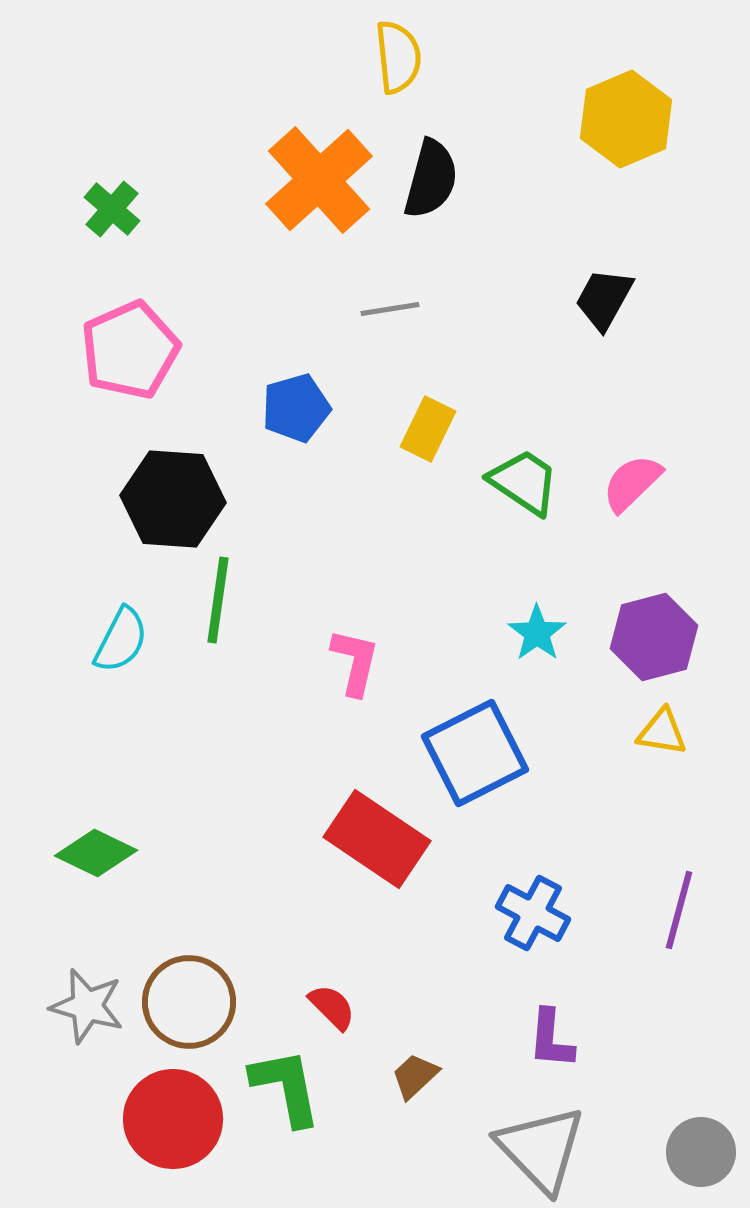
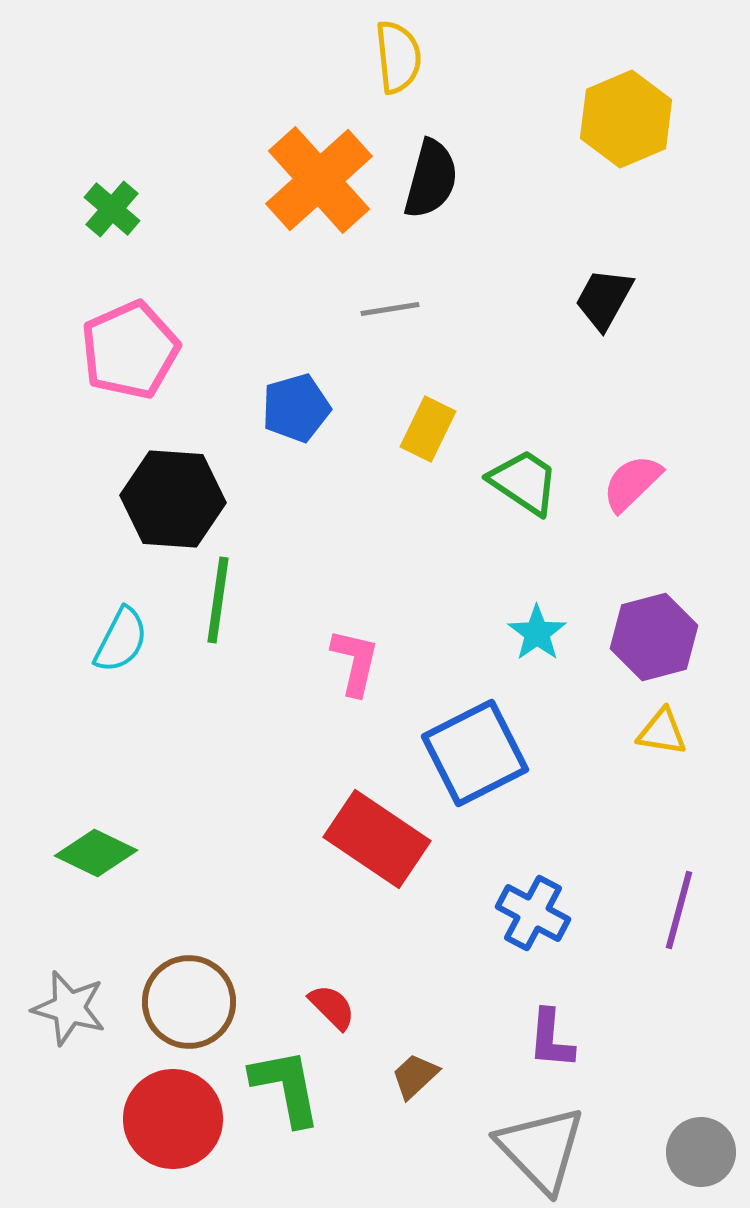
gray star: moved 18 px left, 2 px down
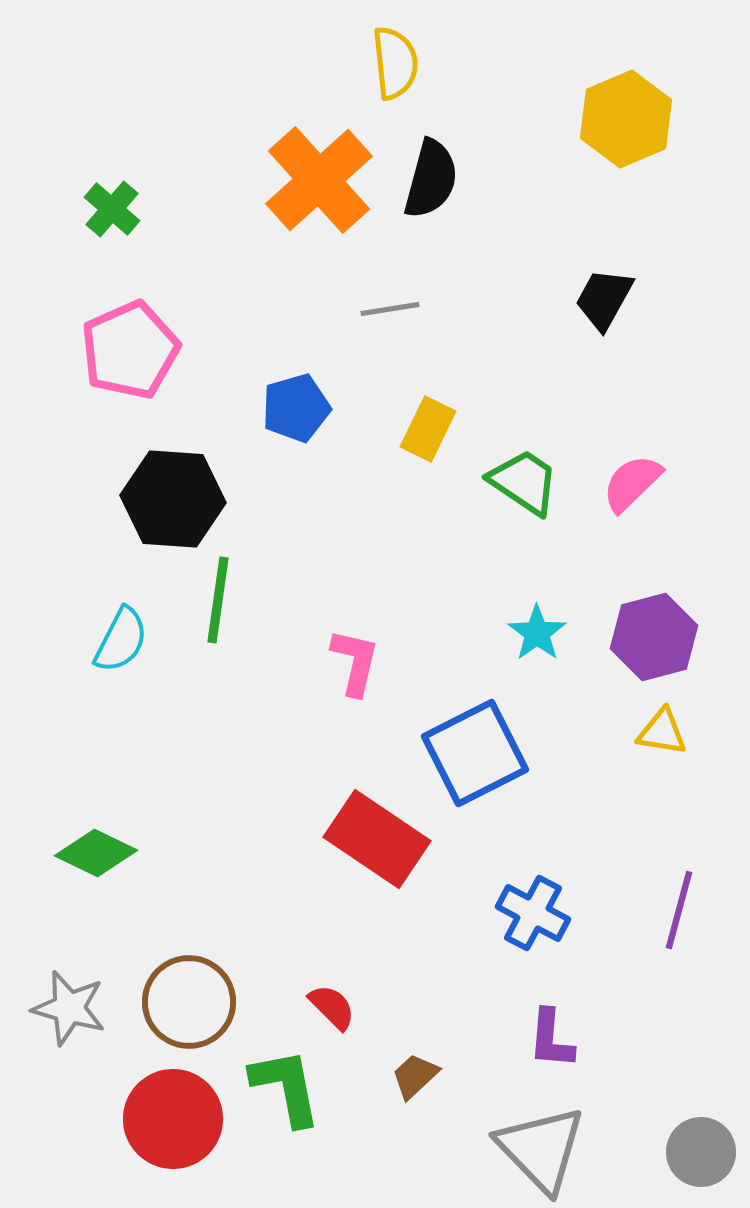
yellow semicircle: moved 3 px left, 6 px down
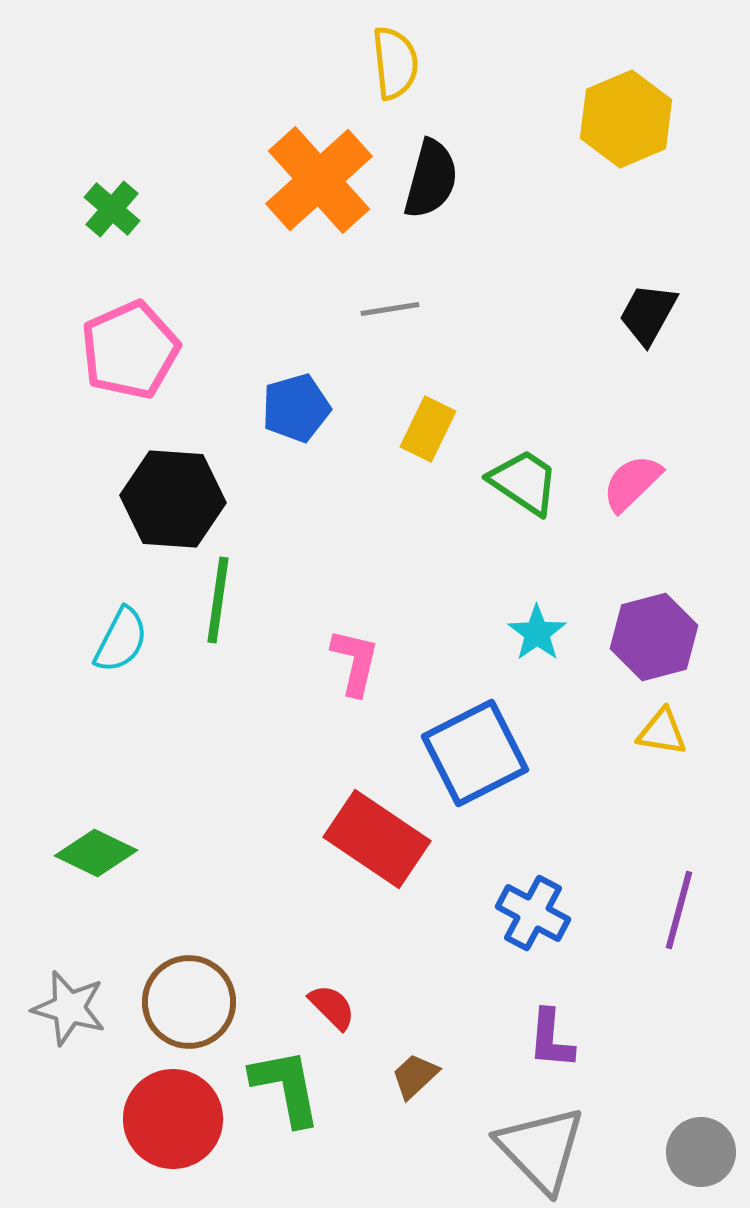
black trapezoid: moved 44 px right, 15 px down
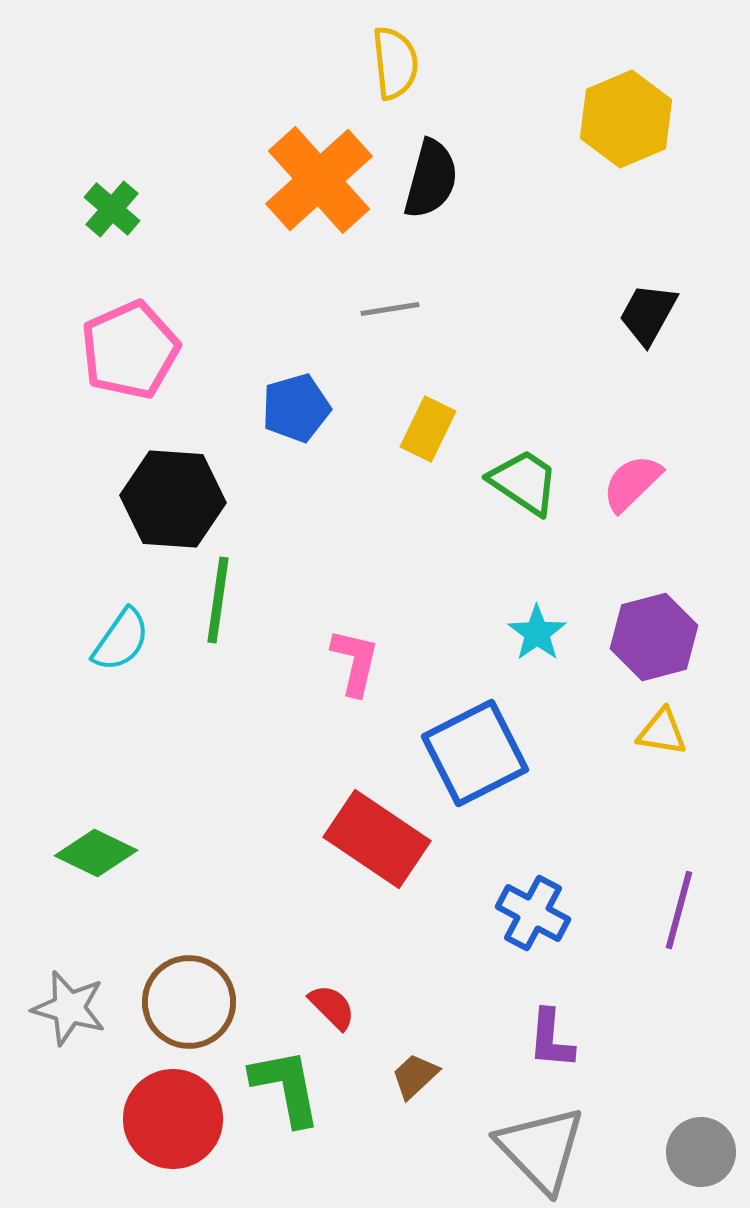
cyan semicircle: rotated 8 degrees clockwise
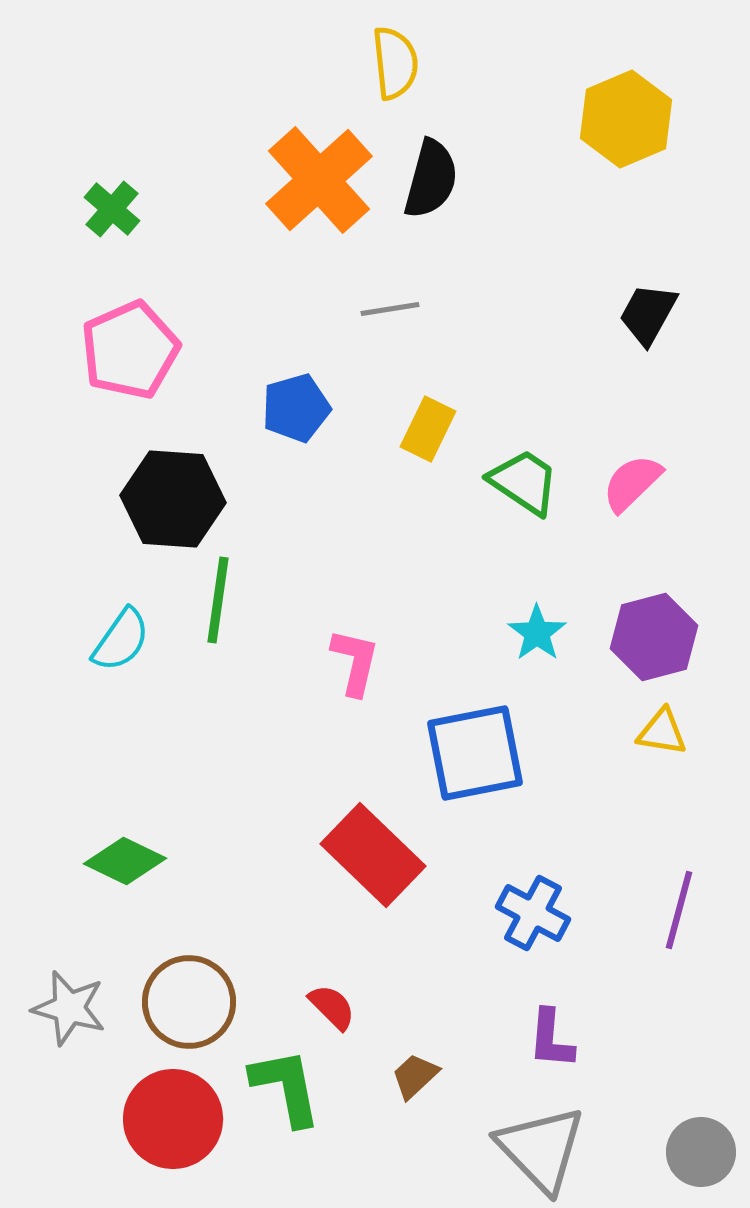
blue square: rotated 16 degrees clockwise
red rectangle: moved 4 px left, 16 px down; rotated 10 degrees clockwise
green diamond: moved 29 px right, 8 px down
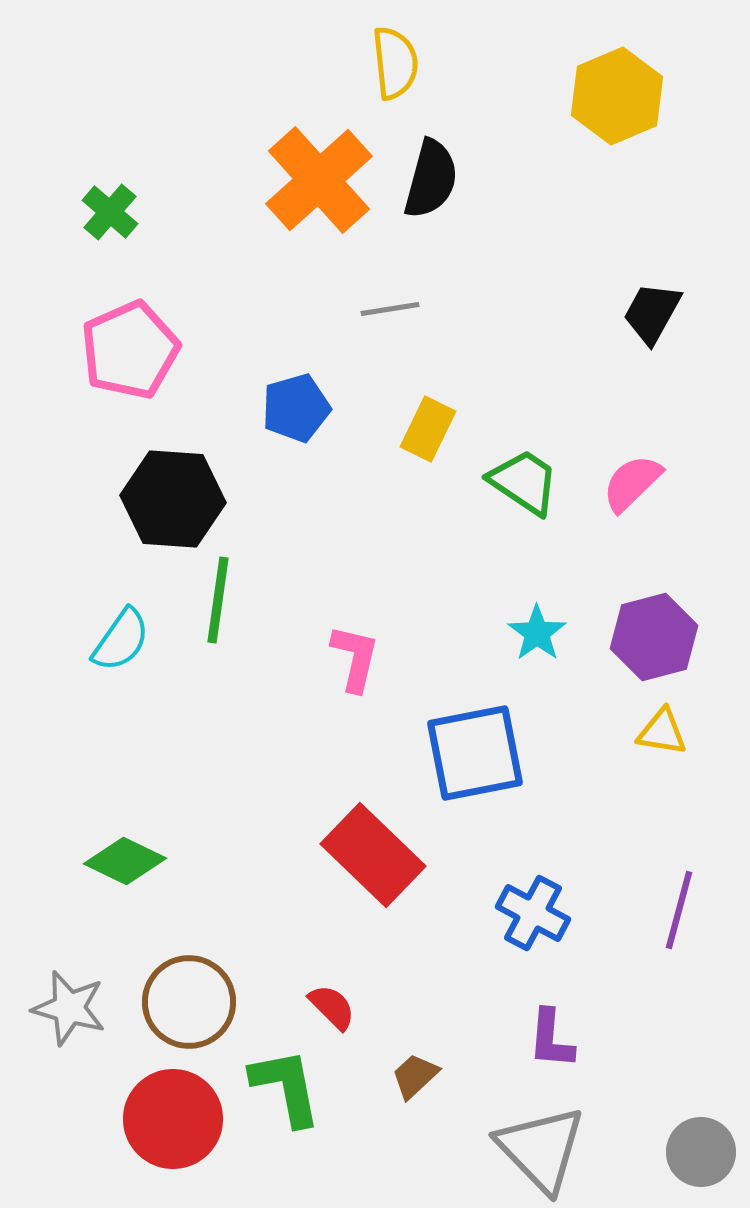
yellow hexagon: moved 9 px left, 23 px up
green cross: moved 2 px left, 3 px down
black trapezoid: moved 4 px right, 1 px up
pink L-shape: moved 4 px up
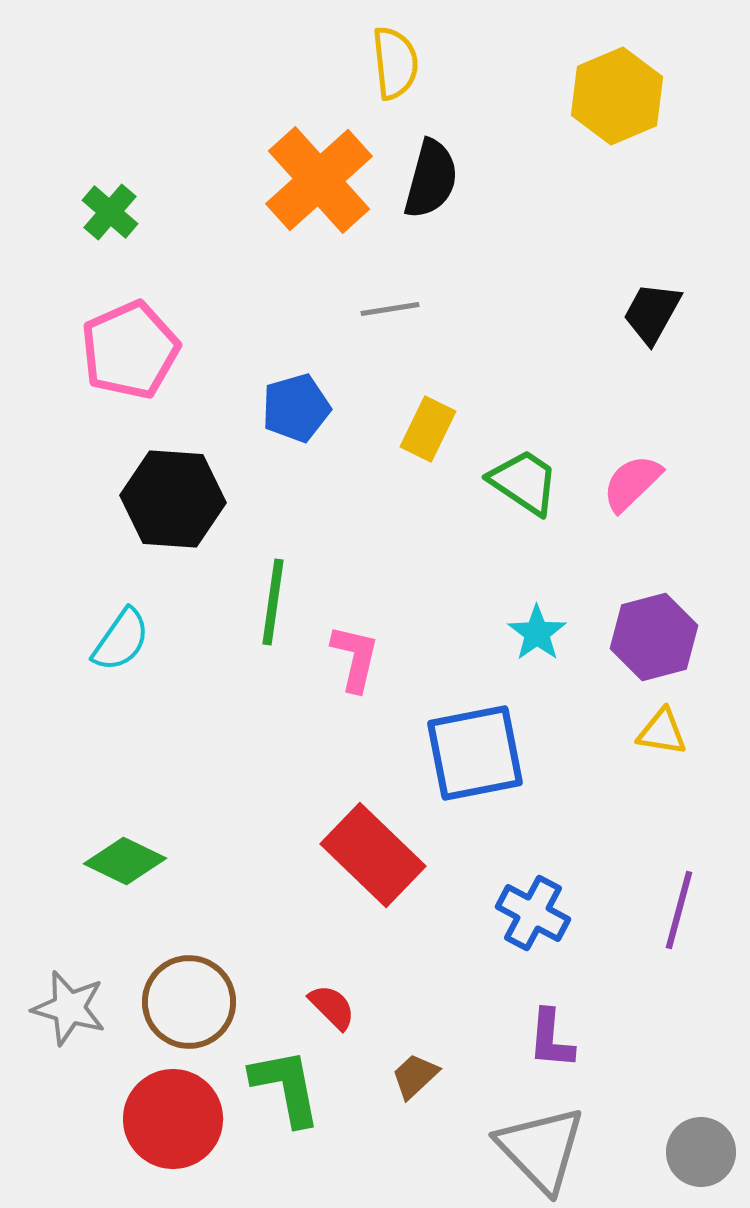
green line: moved 55 px right, 2 px down
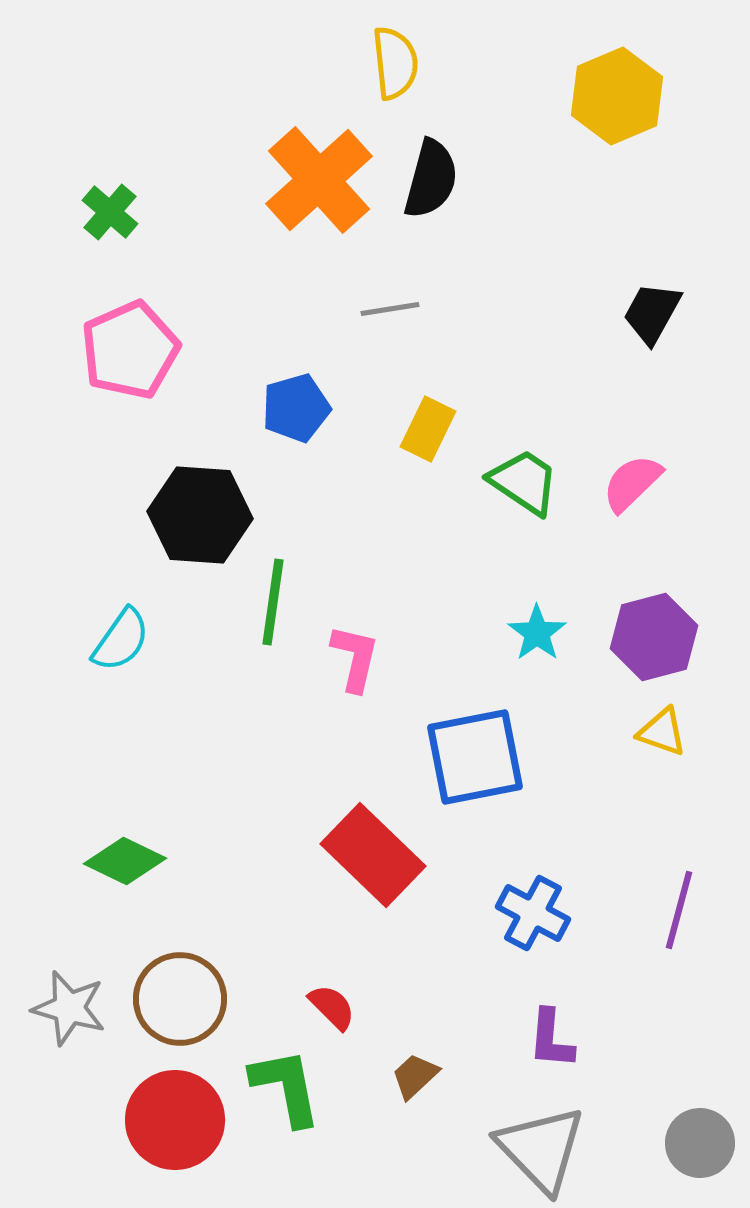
black hexagon: moved 27 px right, 16 px down
yellow triangle: rotated 10 degrees clockwise
blue square: moved 4 px down
brown circle: moved 9 px left, 3 px up
red circle: moved 2 px right, 1 px down
gray circle: moved 1 px left, 9 px up
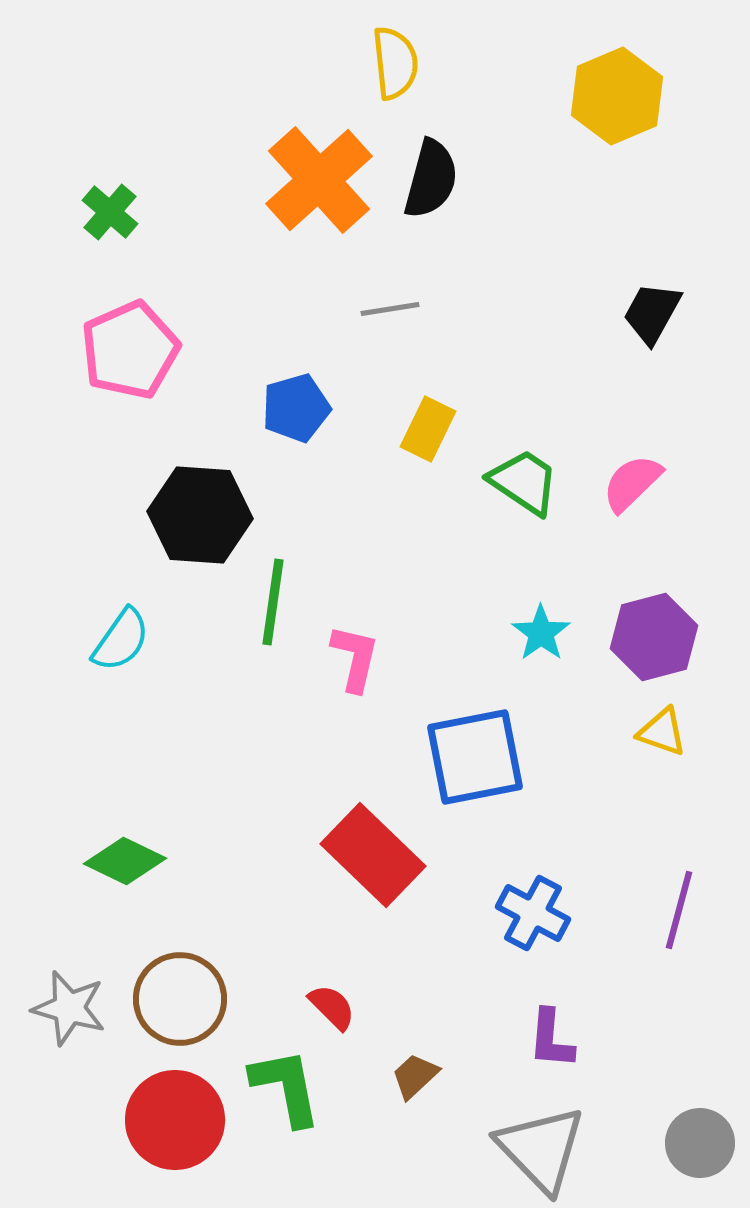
cyan star: moved 4 px right
